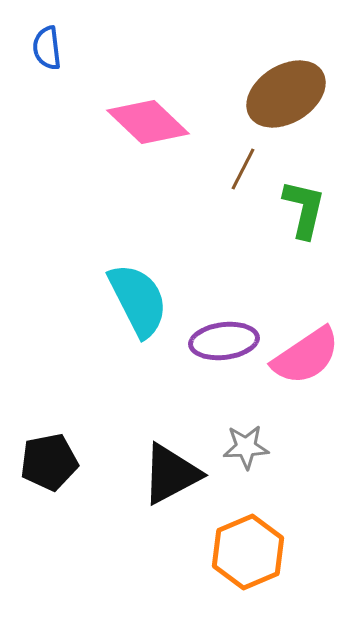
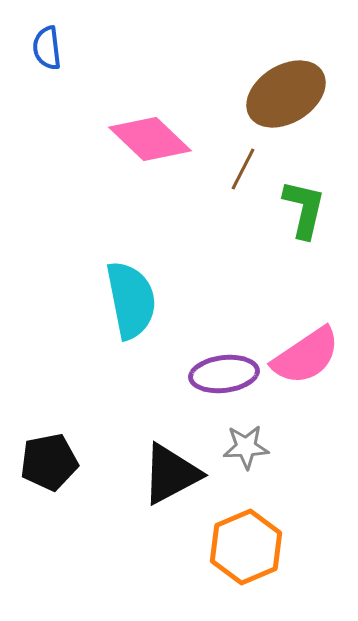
pink diamond: moved 2 px right, 17 px down
cyan semicircle: moved 7 px left; rotated 16 degrees clockwise
purple ellipse: moved 33 px down
orange hexagon: moved 2 px left, 5 px up
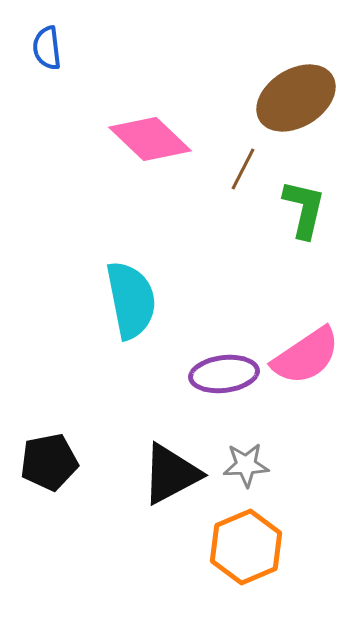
brown ellipse: moved 10 px right, 4 px down
gray star: moved 18 px down
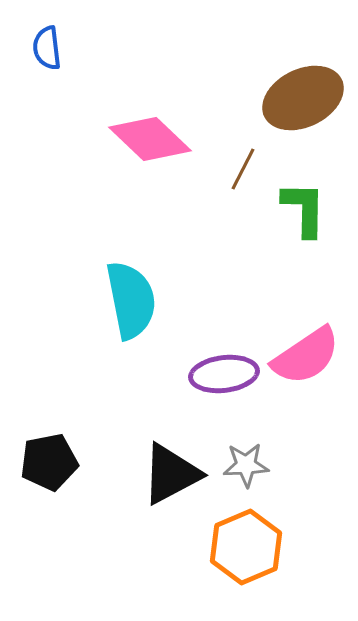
brown ellipse: moved 7 px right; rotated 6 degrees clockwise
green L-shape: rotated 12 degrees counterclockwise
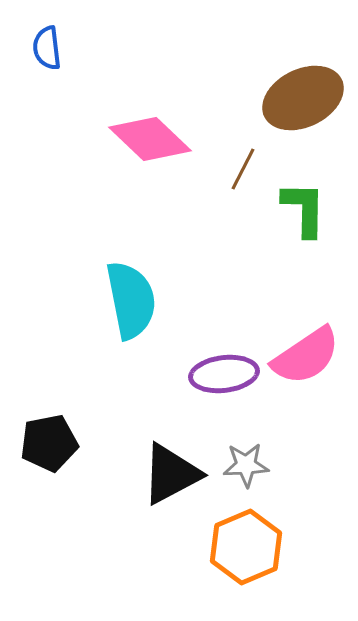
black pentagon: moved 19 px up
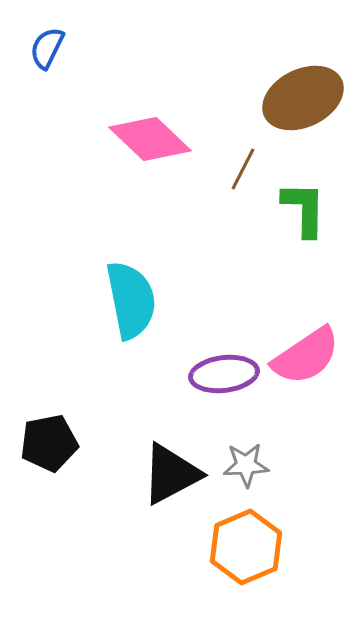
blue semicircle: rotated 33 degrees clockwise
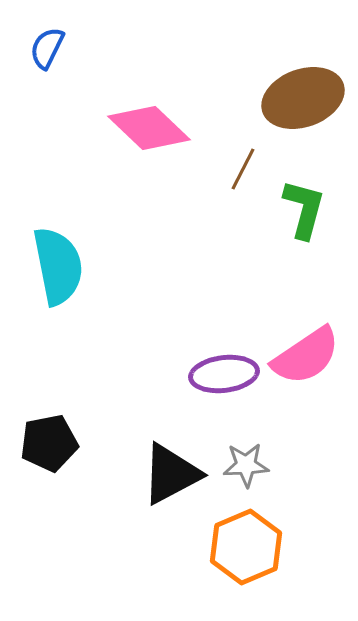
brown ellipse: rotated 6 degrees clockwise
pink diamond: moved 1 px left, 11 px up
green L-shape: rotated 14 degrees clockwise
cyan semicircle: moved 73 px left, 34 px up
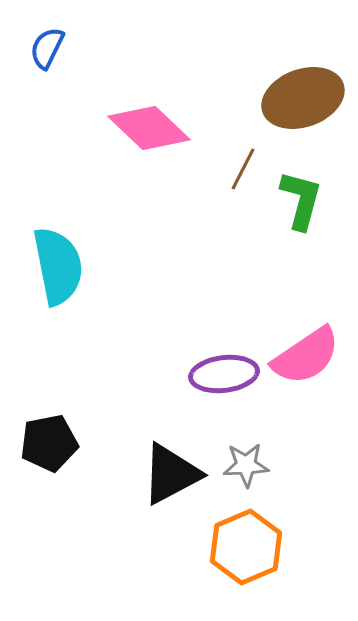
green L-shape: moved 3 px left, 9 px up
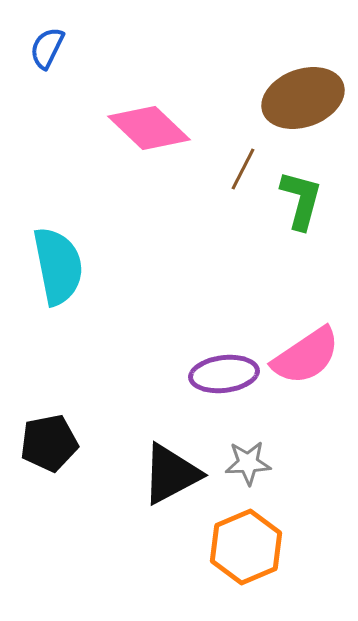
gray star: moved 2 px right, 2 px up
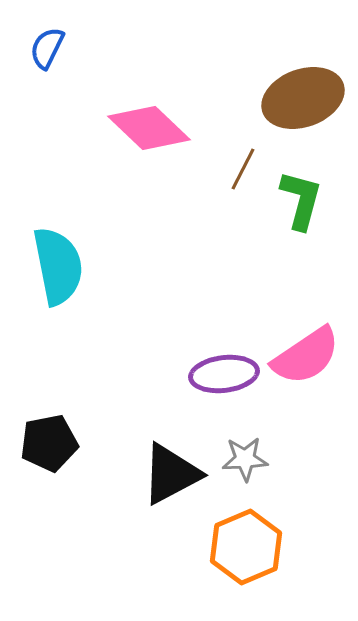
gray star: moved 3 px left, 4 px up
